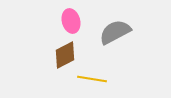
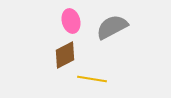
gray semicircle: moved 3 px left, 5 px up
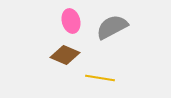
brown diamond: rotated 52 degrees clockwise
yellow line: moved 8 px right, 1 px up
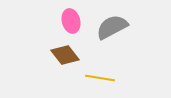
brown diamond: rotated 28 degrees clockwise
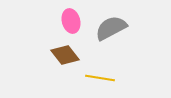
gray semicircle: moved 1 px left, 1 px down
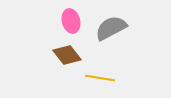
brown diamond: moved 2 px right
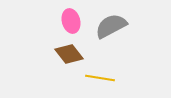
gray semicircle: moved 2 px up
brown diamond: moved 2 px right, 1 px up
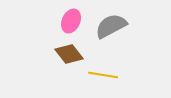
pink ellipse: rotated 40 degrees clockwise
yellow line: moved 3 px right, 3 px up
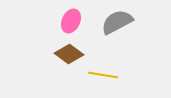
gray semicircle: moved 6 px right, 4 px up
brown diamond: rotated 16 degrees counterclockwise
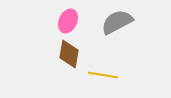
pink ellipse: moved 3 px left
brown diamond: rotated 64 degrees clockwise
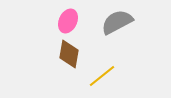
yellow line: moved 1 px left, 1 px down; rotated 48 degrees counterclockwise
